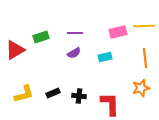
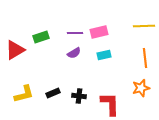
pink rectangle: moved 19 px left
cyan rectangle: moved 1 px left, 2 px up
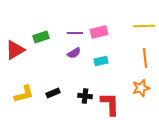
cyan rectangle: moved 3 px left, 6 px down
black cross: moved 6 px right
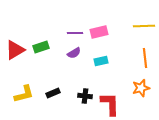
green rectangle: moved 10 px down
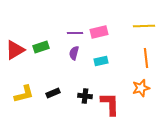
purple semicircle: rotated 136 degrees clockwise
orange line: moved 1 px right
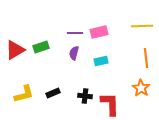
yellow line: moved 2 px left
orange star: rotated 24 degrees counterclockwise
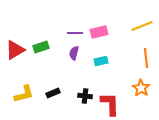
yellow line: rotated 20 degrees counterclockwise
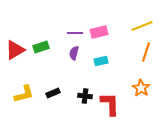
orange line: moved 6 px up; rotated 24 degrees clockwise
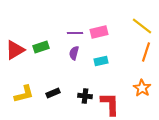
yellow line: rotated 60 degrees clockwise
orange star: moved 1 px right
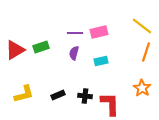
black rectangle: moved 5 px right, 2 px down
